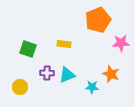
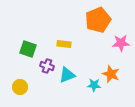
purple cross: moved 7 px up; rotated 16 degrees clockwise
cyan star: moved 2 px right, 2 px up
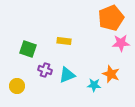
orange pentagon: moved 13 px right, 2 px up
yellow rectangle: moved 3 px up
purple cross: moved 2 px left, 4 px down
yellow circle: moved 3 px left, 1 px up
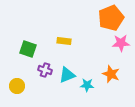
cyan star: moved 7 px left
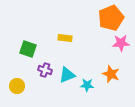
yellow rectangle: moved 1 px right, 3 px up
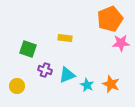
orange pentagon: moved 1 px left, 1 px down
orange star: moved 10 px down
cyan star: rotated 24 degrees clockwise
